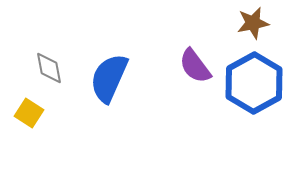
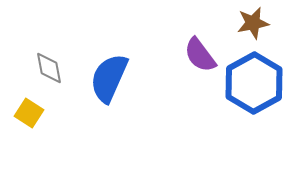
purple semicircle: moved 5 px right, 11 px up
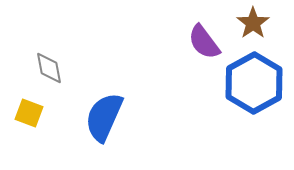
brown star: rotated 24 degrees counterclockwise
purple semicircle: moved 4 px right, 13 px up
blue semicircle: moved 5 px left, 39 px down
yellow square: rotated 12 degrees counterclockwise
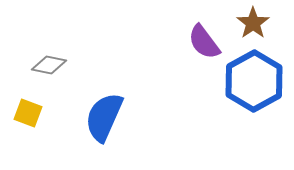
gray diamond: moved 3 px up; rotated 68 degrees counterclockwise
blue hexagon: moved 2 px up
yellow square: moved 1 px left
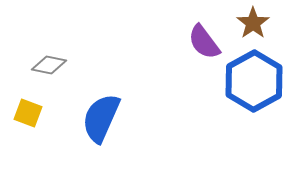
blue semicircle: moved 3 px left, 1 px down
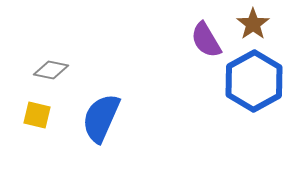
brown star: moved 1 px down
purple semicircle: moved 2 px right, 2 px up; rotated 6 degrees clockwise
gray diamond: moved 2 px right, 5 px down
yellow square: moved 9 px right, 2 px down; rotated 8 degrees counterclockwise
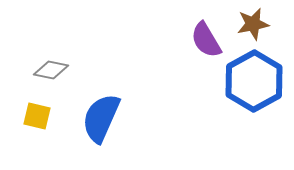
brown star: rotated 24 degrees clockwise
yellow square: moved 1 px down
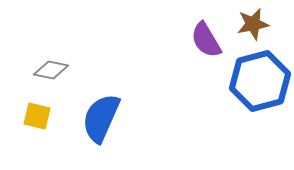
blue hexagon: moved 6 px right; rotated 14 degrees clockwise
